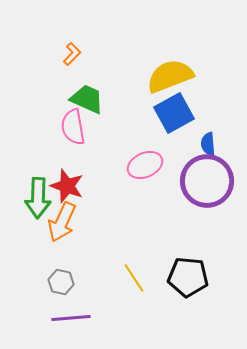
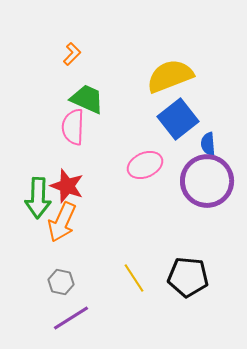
blue square: moved 4 px right, 6 px down; rotated 9 degrees counterclockwise
pink semicircle: rotated 12 degrees clockwise
purple line: rotated 27 degrees counterclockwise
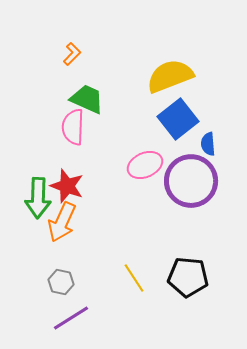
purple circle: moved 16 px left
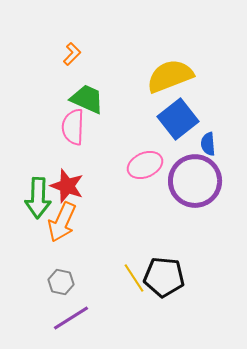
purple circle: moved 4 px right
black pentagon: moved 24 px left
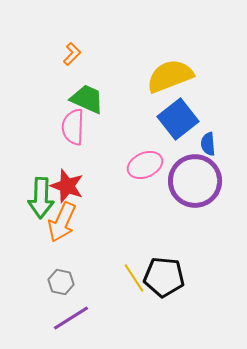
green arrow: moved 3 px right
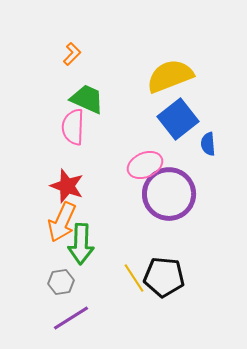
purple circle: moved 26 px left, 13 px down
green arrow: moved 40 px right, 46 px down
gray hexagon: rotated 20 degrees counterclockwise
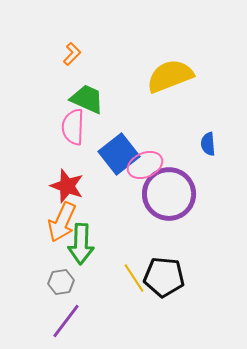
blue square: moved 59 px left, 35 px down
purple line: moved 5 px left, 3 px down; rotated 21 degrees counterclockwise
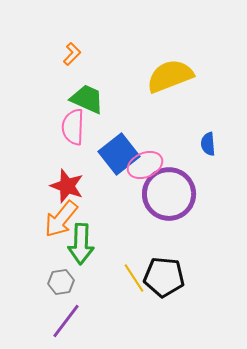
orange arrow: moved 1 px left, 3 px up; rotated 15 degrees clockwise
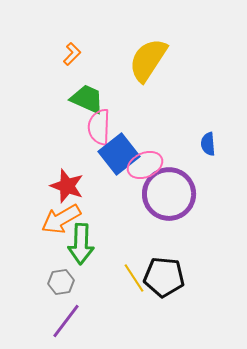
yellow semicircle: moved 22 px left, 16 px up; rotated 36 degrees counterclockwise
pink semicircle: moved 26 px right
orange arrow: rotated 21 degrees clockwise
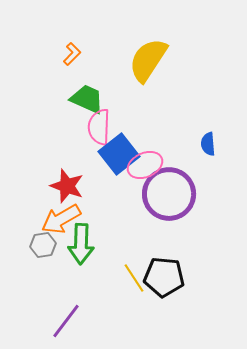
gray hexagon: moved 18 px left, 37 px up
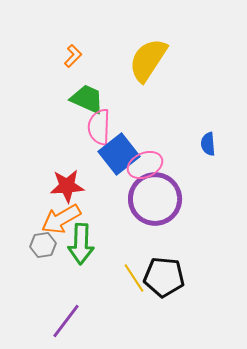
orange L-shape: moved 1 px right, 2 px down
red star: rotated 24 degrees counterclockwise
purple circle: moved 14 px left, 5 px down
